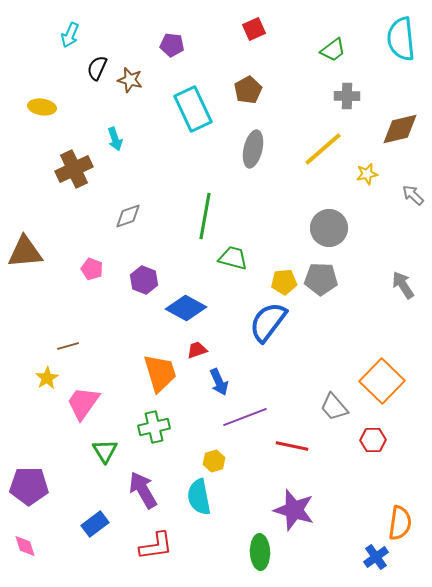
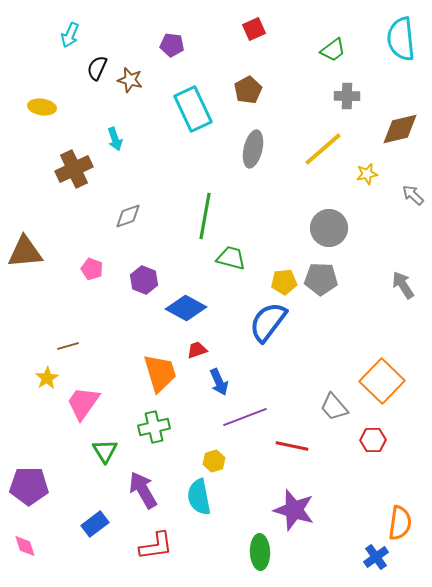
green trapezoid at (233, 258): moved 2 px left
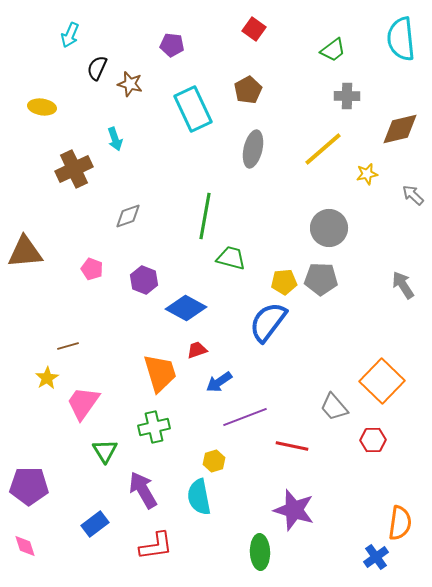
red square at (254, 29): rotated 30 degrees counterclockwise
brown star at (130, 80): moved 4 px down
blue arrow at (219, 382): rotated 80 degrees clockwise
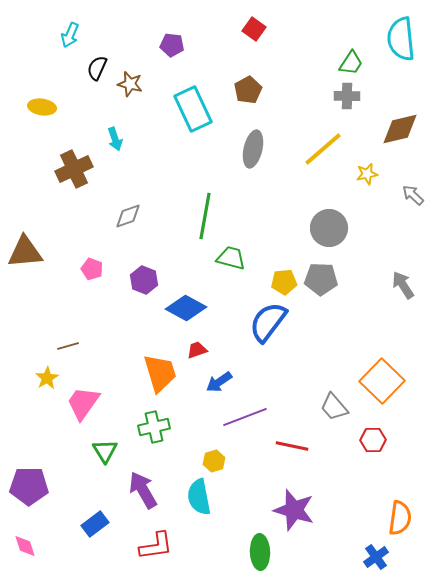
green trapezoid at (333, 50): moved 18 px right, 13 px down; rotated 20 degrees counterclockwise
orange semicircle at (400, 523): moved 5 px up
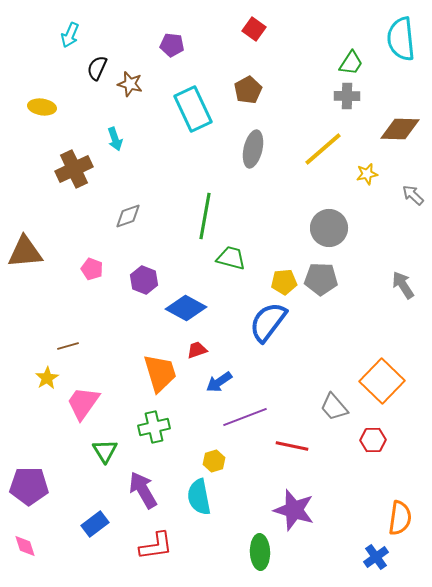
brown diamond at (400, 129): rotated 15 degrees clockwise
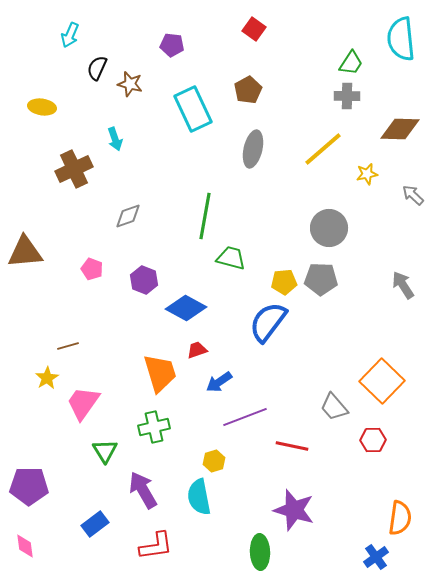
pink diamond at (25, 546): rotated 10 degrees clockwise
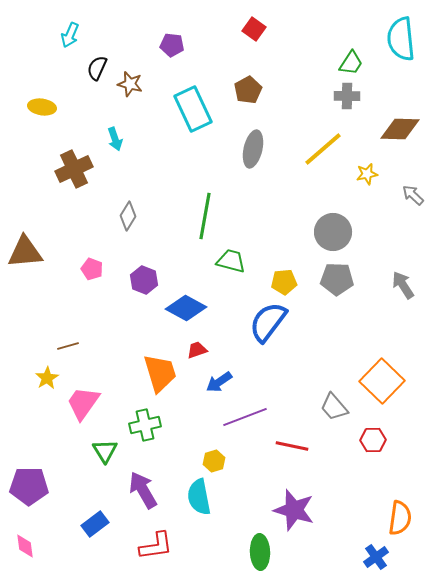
gray diamond at (128, 216): rotated 40 degrees counterclockwise
gray circle at (329, 228): moved 4 px right, 4 px down
green trapezoid at (231, 258): moved 3 px down
gray pentagon at (321, 279): moved 16 px right
green cross at (154, 427): moved 9 px left, 2 px up
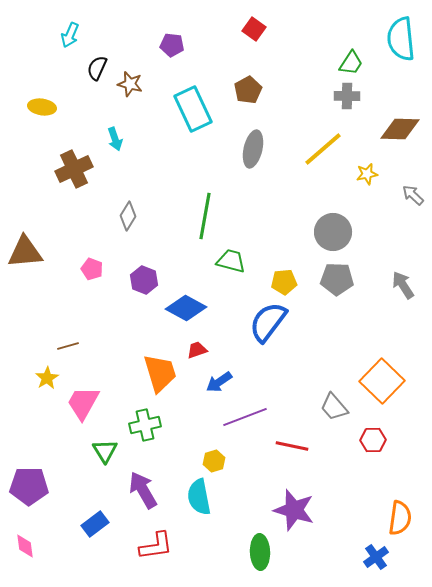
pink trapezoid at (83, 403): rotated 6 degrees counterclockwise
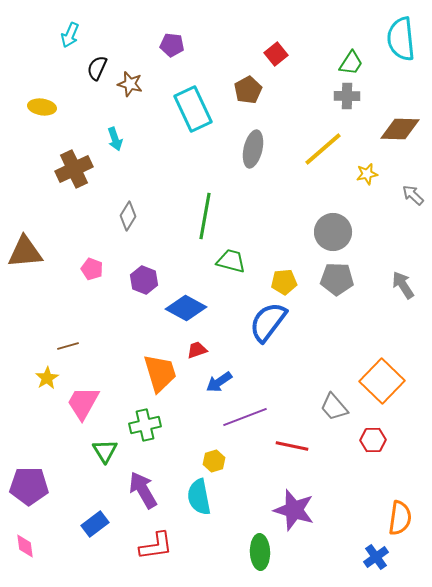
red square at (254, 29): moved 22 px right, 25 px down; rotated 15 degrees clockwise
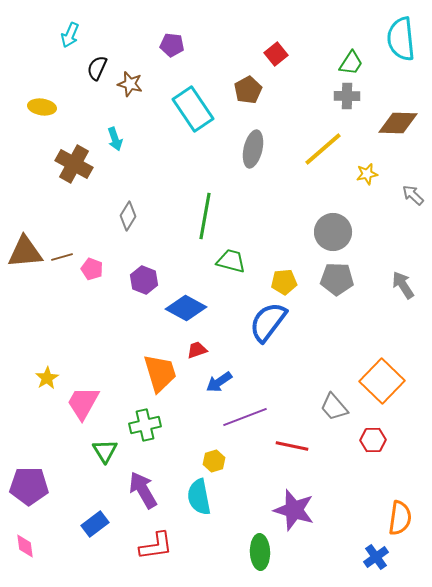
cyan rectangle at (193, 109): rotated 9 degrees counterclockwise
brown diamond at (400, 129): moved 2 px left, 6 px up
brown cross at (74, 169): moved 5 px up; rotated 36 degrees counterclockwise
brown line at (68, 346): moved 6 px left, 89 px up
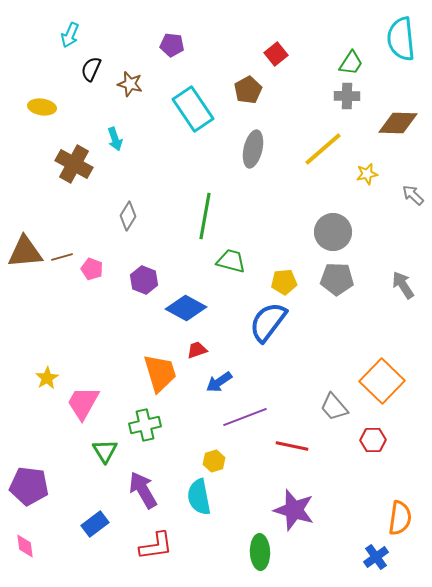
black semicircle at (97, 68): moved 6 px left, 1 px down
purple pentagon at (29, 486): rotated 6 degrees clockwise
